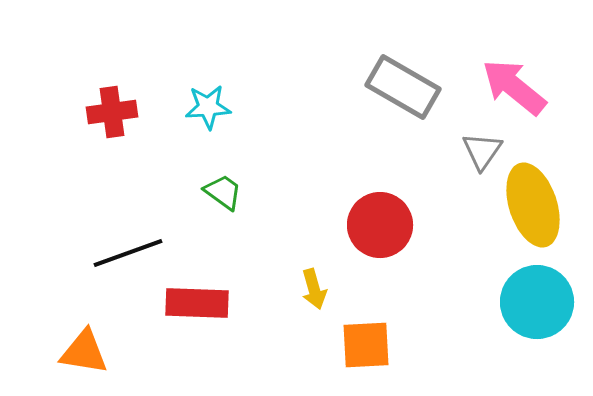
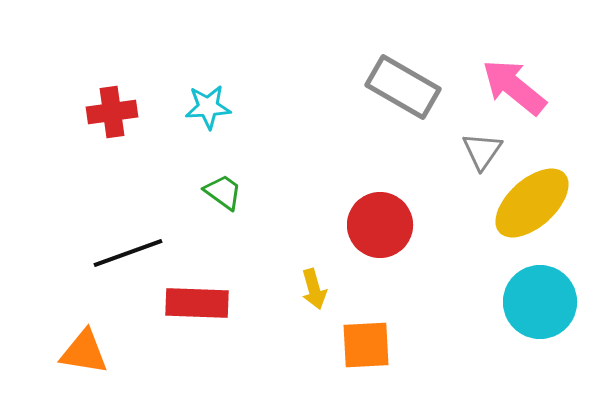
yellow ellipse: moved 1 px left, 2 px up; rotated 66 degrees clockwise
cyan circle: moved 3 px right
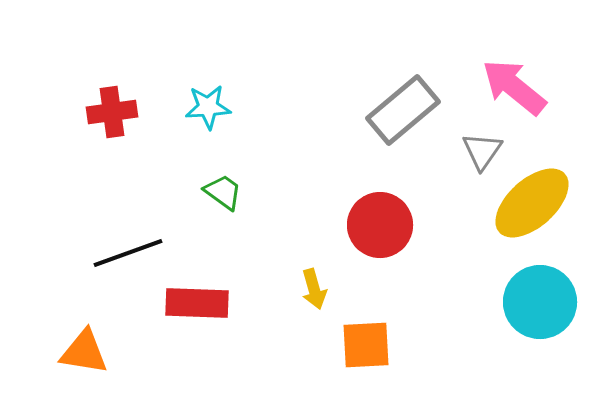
gray rectangle: moved 23 px down; rotated 70 degrees counterclockwise
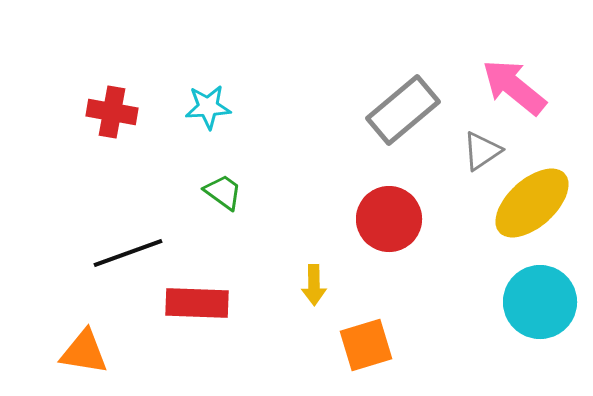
red cross: rotated 18 degrees clockwise
gray triangle: rotated 21 degrees clockwise
red circle: moved 9 px right, 6 px up
yellow arrow: moved 4 px up; rotated 15 degrees clockwise
orange square: rotated 14 degrees counterclockwise
